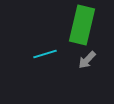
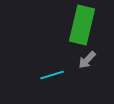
cyan line: moved 7 px right, 21 px down
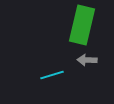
gray arrow: rotated 48 degrees clockwise
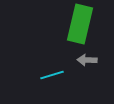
green rectangle: moved 2 px left, 1 px up
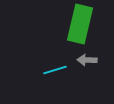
cyan line: moved 3 px right, 5 px up
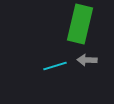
cyan line: moved 4 px up
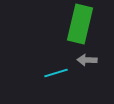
cyan line: moved 1 px right, 7 px down
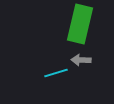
gray arrow: moved 6 px left
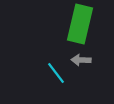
cyan line: rotated 70 degrees clockwise
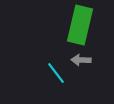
green rectangle: moved 1 px down
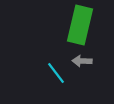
gray arrow: moved 1 px right, 1 px down
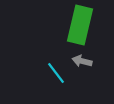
gray arrow: rotated 12 degrees clockwise
